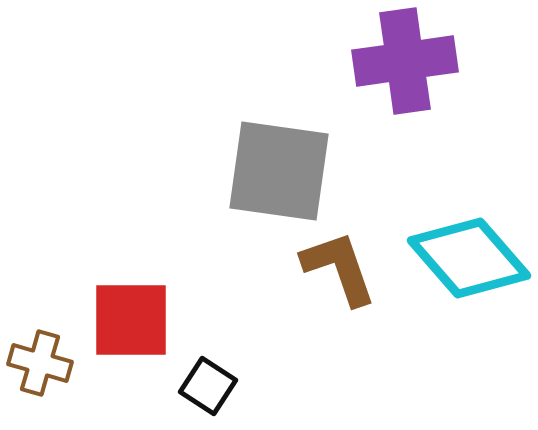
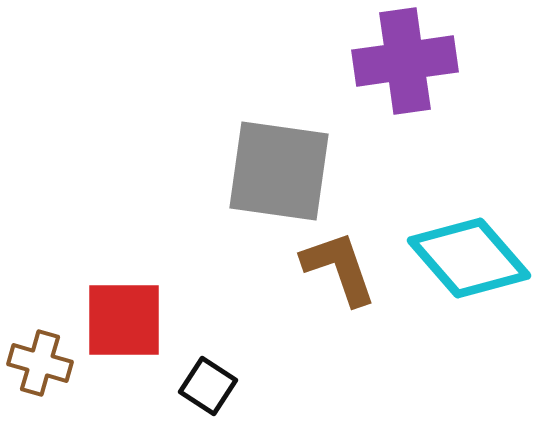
red square: moved 7 px left
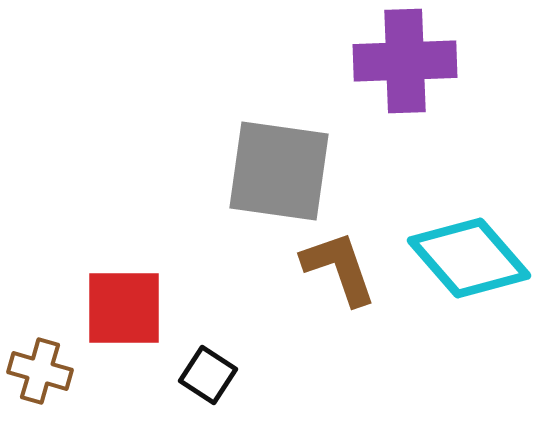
purple cross: rotated 6 degrees clockwise
red square: moved 12 px up
brown cross: moved 8 px down
black square: moved 11 px up
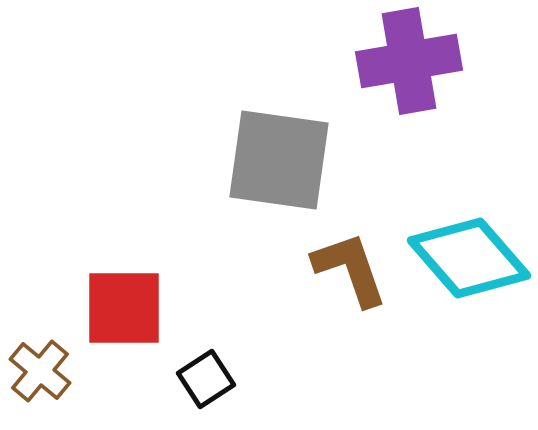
purple cross: moved 4 px right; rotated 8 degrees counterclockwise
gray square: moved 11 px up
brown L-shape: moved 11 px right, 1 px down
brown cross: rotated 24 degrees clockwise
black square: moved 2 px left, 4 px down; rotated 24 degrees clockwise
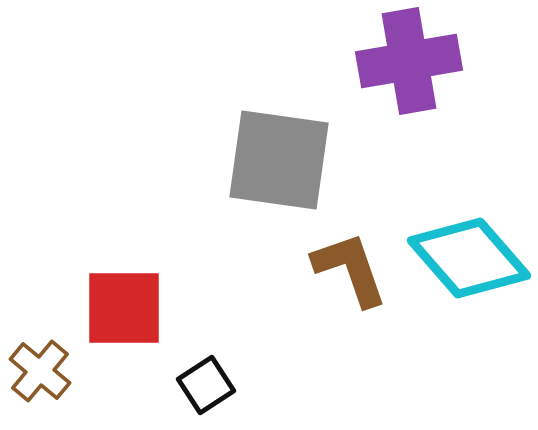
black square: moved 6 px down
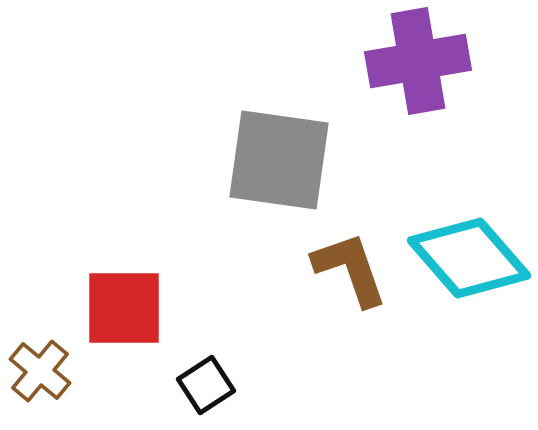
purple cross: moved 9 px right
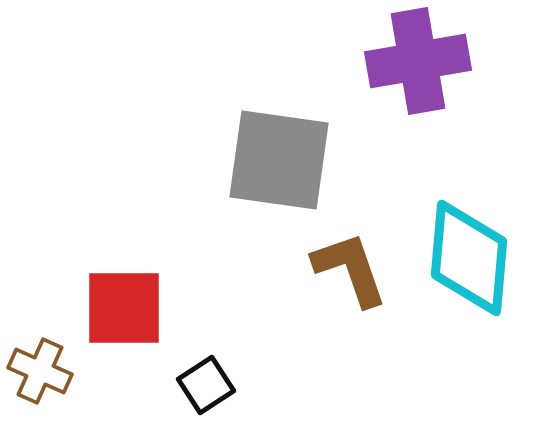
cyan diamond: rotated 46 degrees clockwise
brown cross: rotated 16 degrees counterclockwise
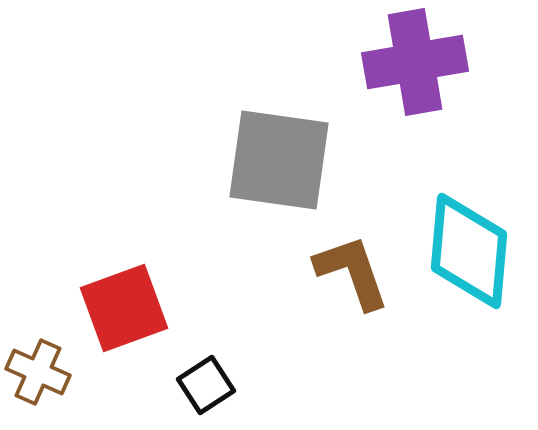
purple cross: moved 3 px left, 1 px down
cyan diamond: moved 7 px up
brown L-shape: moved 2 px right, 3 px down
red square: rotated 20 degrees counterclockwise
brown cross: moved 2 px left, 1 px down
